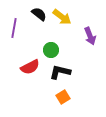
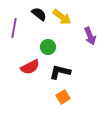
green circle: moved 3 px left, 3 px up
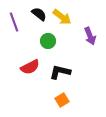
purple line: moved 6 px up; rotated 30 degrees counterclockwise
green circle: moved 6 px up
orange square: moved 1 px left, 3 px down
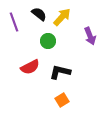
yellow arrow: rotated 84 degrees counterclockwise
